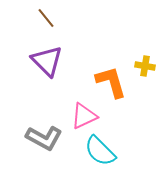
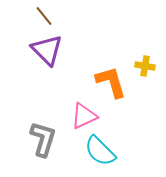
brown line: moved 2 px left, 2 px up
purple triangle: moved 11 px up
gray L-shape: moved 1 px left, 1 px down; rotated 102 degrees counterclockwise
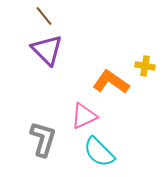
orange L-shape: rotated 39 degrees counterclockwise
cyan semicircle: moved 1 px left, 1 px down
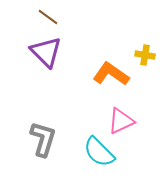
brown line: moved 4 px right, 1 px down; rotated 15 degrees counterclockwise
purple triangle: moved 1 px left, 2 px down
yellow cross: moved 11 px up
orange L-shape: moved 8 px up
pink triangle: moved 37 px right, 5 px down
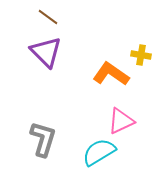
yellow cross: moved 4 px left
cyan semicircle: rotated 104 degrees clockwise
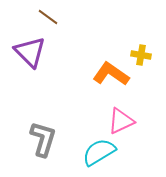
purple triangle: moved 16 px left
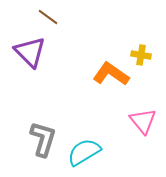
pink triangle: moved 22 px right; rotated 44 degrees counterclockwise
cyan semicircle: moved 15 px left
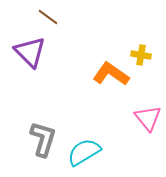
pink triangle: moved 5 px right, 3 px up
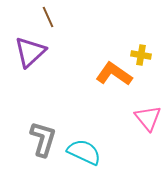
brown line: rotated 30 degrees clockwise
purple triangle: rotated 32 degrees clockwise
orange L-shape: moved 3 px right
cyan semicircle: rotated 56 degrees clockwise
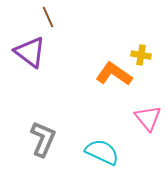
purple triangle: rotated 40 degrees counterclockwise
gray L-shape: rotated 6 degrees clockwise
cyan semicircle: moved 18 px right
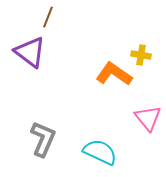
brown line: rotated 45 degrees clockwise
cyan semicircle: moved 2 px left
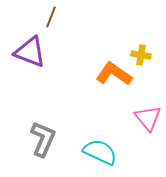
brown line: moved 3 px right
purple triangle: rotated 16 degrees counterclockwise
